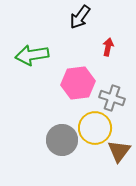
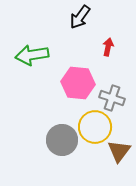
pink hexagon: rotated 12 degrees clockwise
yellow circle: moved 1 px up
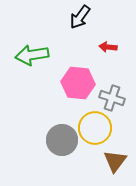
red arrow: rotated 96 degrees counterclockwise
yellow circle: moved 1 px down
brown triangle: moved 4 px left, 10 px down
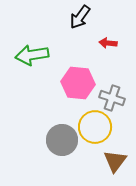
red arrow: moved 4 px up
yellow circle: moved 1 px up
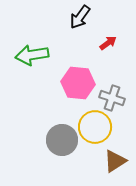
red arrow: rotated 138 degrees clockwise
brown triangle: rotated 20 degrees clockwise
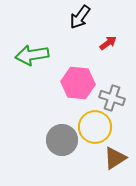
brown triangle: moved 3 px up
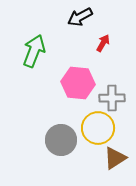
black arrow: rotated 25 degrees clockwise
red arrow: moved 5 px left; rotated 24 degrees counterclockwise
green arrow: moved 2 px right, 4 px up; rotated 120 degrees clockwise
gray cross: rotated 20 degrees counterclockwise
yellow circle: moved 3 px right, 1 px down
gray circle: moved 1 px left
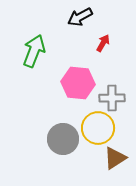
gray circle: moved 2 px right, 1 px up
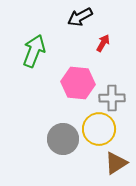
yellow circle: moved 1 px right, 1 px down
brown triangle: moved 1 px right, 5 px down
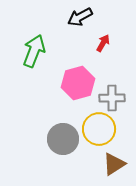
pink hexagon: rotated 20 degrees counterclockwise
brown triangle: moved 2 px left, 1 px down
